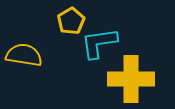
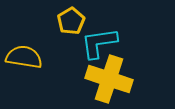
yellow semicircle: moved 2 px down
yellow cross: moved 22 px left; rotated 18 degrees clockwise
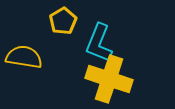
yellow pentagon: moved 8 px left
cyan L-shape: rotated 60 degrees counterclockwise
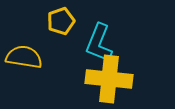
yellow pentagon: moved 2 px left; rotated 12 degrees clockwise
yellow cross: rotated 12 degrees counterclockwise
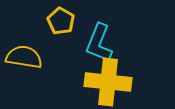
yellow pentagon: rotated 24 degrees counterclockwise
yellow cross: moved 1 px left, 3 px down
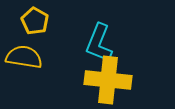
yellow pentagon: moved 26 px left
yellow cross: moved 2 px up
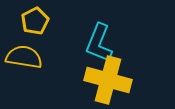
yellow pentagon: rotated 16 degrees clockwise
yellow cross: rotated 9 degrees clockwise
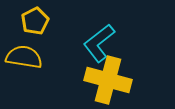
cyan L-shape: rotated 30 degrees clockwise
